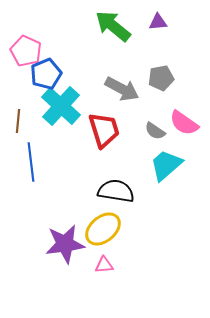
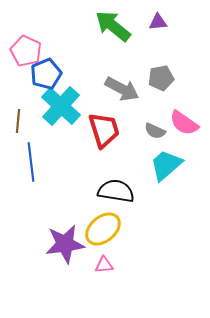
gray semicircle: rotated 10 degrees counterclockwise
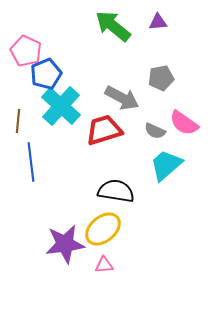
gray arrow: moved 9 px down
red trapezoid: rotated 90 degrees counterclockwise
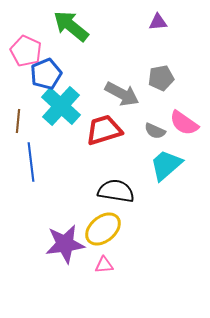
green arrow: moved 42 px left
gray arrow: moved 4 px up
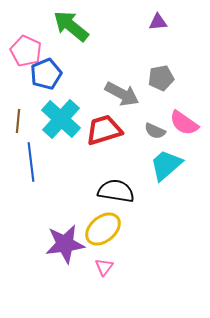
cyan cross: moved 13 px down
pink triangle: moved 2 px down; rotated 48 degrees counterclockwise
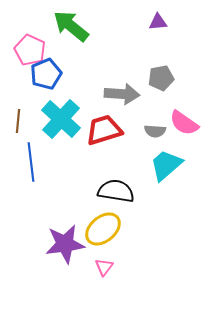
pink pentagon: moved 4 px right, 1 px up
gray arrow: rotated 24 degrees counterclockwise
gray semicircle: rotated 20 degrees counterclockwise
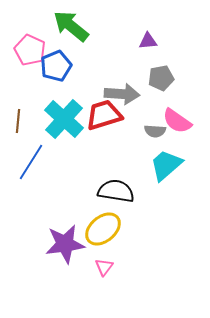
purple triangle: moved 10 px left, 19 px down
blue pentagon: moved 10 px right, 8 px up
cyan cross: moved 3 px right
pink semicircle: moved 7 px left, 2 px up
red trapezoid: moved 15 px up
blue line: rotated 39 degrees clockwise
